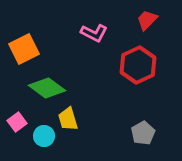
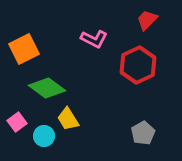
pink L-shape: moved 6 px down
yellow trapezoid: rotated 15 degrees counterclockwise
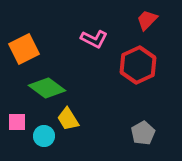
pink square: rotated 36 degrees clockwise
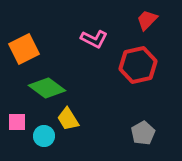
red hexagon: rotated 12 degrees clockwise
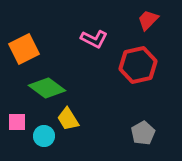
red trapezoid: moved 1 px right
